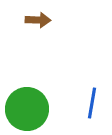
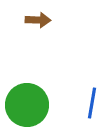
green circle: moved 4 px up
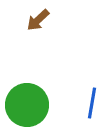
brown arrow: rotated 135 degrees clockwise
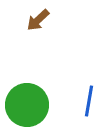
blue line: moved 3 px left, 2 px up
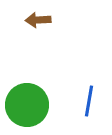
brown arrow: rotated 40 degrees clockwise
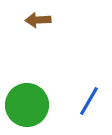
blue line: rotated 20 degrees clockwise
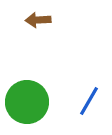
green circle: moved 3 px up
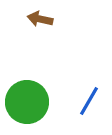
brown arrow: moved 2 px right, 1 px up; rotated 15 degrees clockwise
